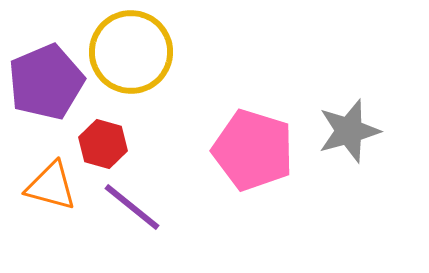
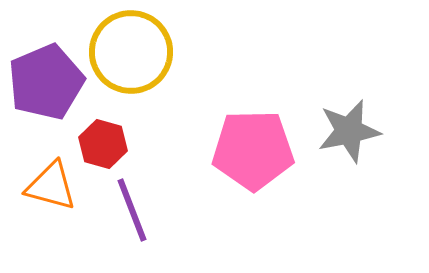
gray star: rotated 4 degrees clockwise
pink pentagon: rotated 18 degrees counterclockwise
purple line: moved 3 px down; rotated 30 degrees clockwise
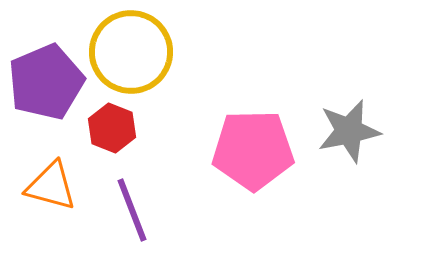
red hexagon: moved 9 px right, 16 px up; rotated 6 degrees clockwise
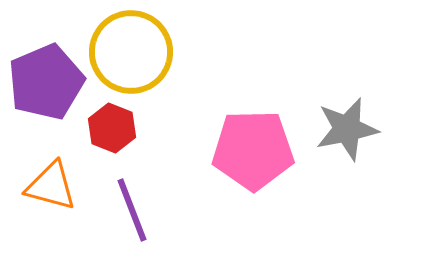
gray star: moved 2 px left, 2 px up
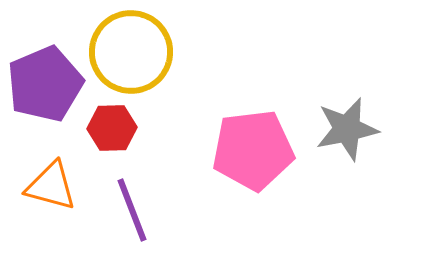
purple pentagon: moved 1 px left, 2 px down
red hexagon: rotated 24 degrees counterclockwise
pink pentagon: rotated 6 degrees counterclockwise
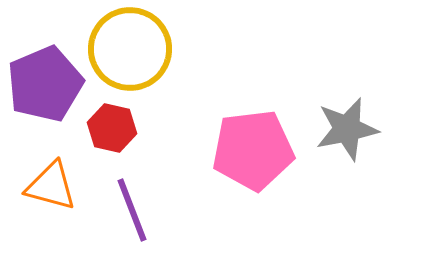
yellow circle: moved 1 px left, 3 px up
red hexagon: rotated 15 degrees clockwise
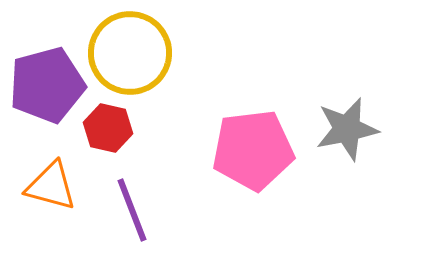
yellow circle: moved 4 px down
purple pentagon: moved 2 px right, 1 px down; rotated 8 degrees clockwise
red hexagon: moved 4 px left
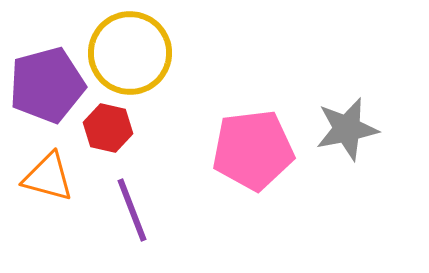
orange triangle: moved 3 px left, 9 px up
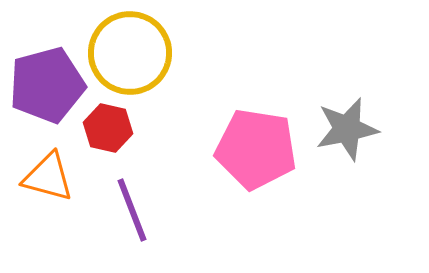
pink pentagon: moved 3 px right, 1 px up; rotated 16 degrees clockwise
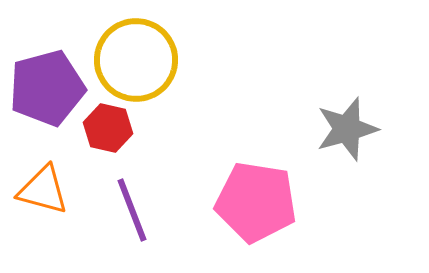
yellow circle: moved 6 px right, 7 px down
purple pentagon: moved 3 px down
gray star: rotated 4 degrees counterclockwise
pink pentagon: moved 53 px down
orange triangle: moved 5 px left, 13 px down
